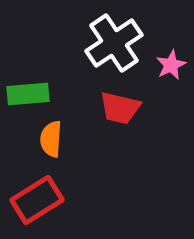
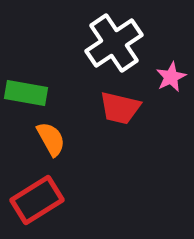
pink star: moved 12 px down
green rectangle: moved 2 px left, 1 px up; rotated 15 degrees clockwise
orange semicircle: rotated 147 degrees clockwise
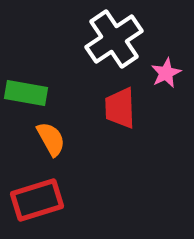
white cross: moved 4 px up
pink star: moved 5 px left, 4 px up
red trapezoid: rotated 75 degrees clockwise
red rectangle: rotated 15 degrees clockwise
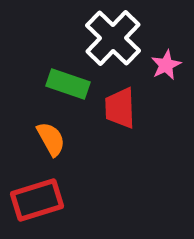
white cross: moved 1 px left, 1 px up; rotated 12 degrees counterclockwise
pink star: moved 8 px up
green rectangle: moved 42 px right, 9 px up; rotated 9 degrees clockwise
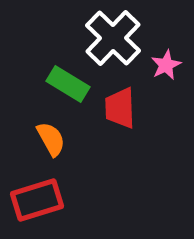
green rectangle: rotated 12 degrees clockwise
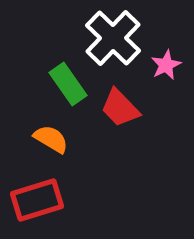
green rectangle: rotated 24 degrees clockwise
red trapezoid: rotated 42 degrees counterclockwise
orange semicircle: rotated 30 degrees counterclockwise
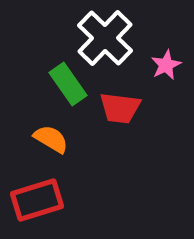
white cross: moved 8 px left
red trapezoid: rotated 39 degrees counterclockwise
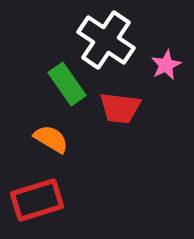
white cross: moved 1 px right, 2 px down; rotated 10 degrees counterclockwise
green rectangle: moved 1 px left
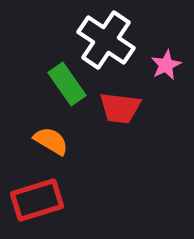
orange semicircle: moved 2 px down
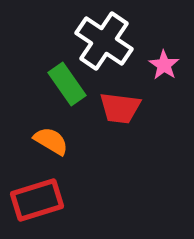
white cross: moved 2 px left, 1 px down
pink star: moved 2 px left; rotated 12 degrees counterclockwise
